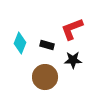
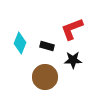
black rectangle: moved 1 px down
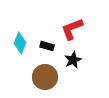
black star: rotated 24 degrees counterclockwise
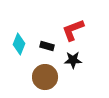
red L-shape: moved 1 px right, 1 px down
cyan diamond: moved 1 px left, 1 px down
black star: rotated 24 degrees clockwise
